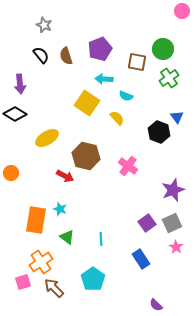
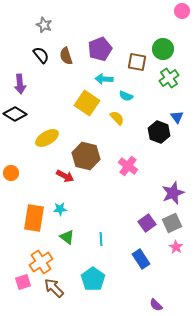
purple star: moved 3 px down
cyan star: rotated 24 degrees counterclockwise
orange rectangle: moved 2 px left, 2 px up
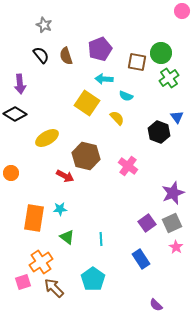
green circle: moved 2 px left, 4 px down
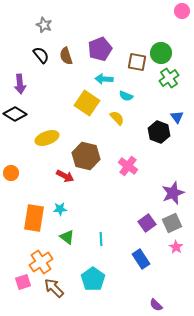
yellow ellipse: rotated 10 degrees clockwise
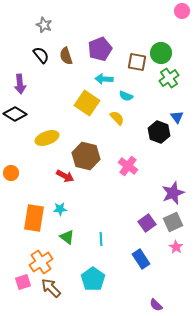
gray square: moved 1 px right, 1 px up
brown arrow: moved 3 px left
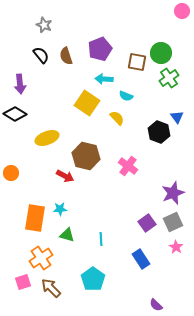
orange rectangle: moved 1 px right
green triangle: moved 2 px up; rotated 21 degrees counterclockwise
orange cross: moved 4 px up
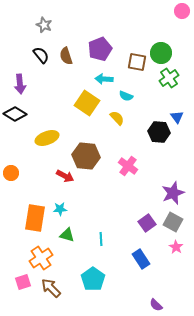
black hexagon: rotated 15 degrees counterclockwise
brown hexagon: rotated 8 degrees counterclockwise
gray square: rotated 36 degrees counterclockwise
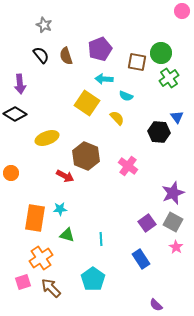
brown hexagon: rotated 16 degrees clockwise
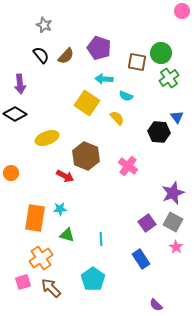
purple pentagon: moved 1 px left, 1 px up; rotated 30 degrees counterclockwise
brown semicircle: rotated 120 degrees counterclockwise
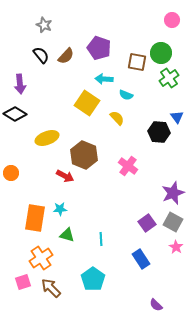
pink circle: moved 10 px left, 9 px down
cyan semicircle: moved 1 px up
brown hexagon: moved 2 px left, 1 px up
